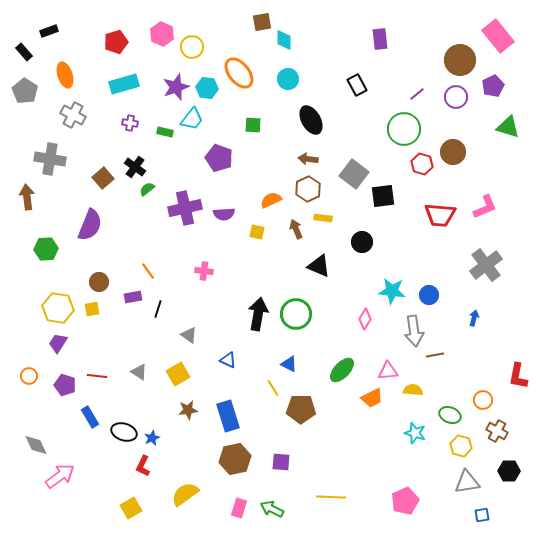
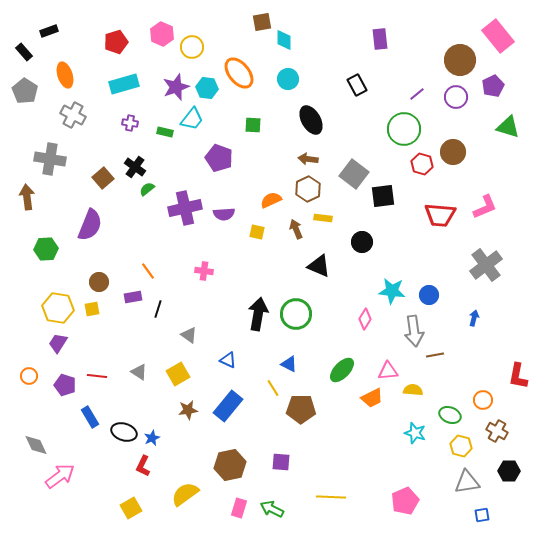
blue rectangle at (228, 416): moved 10 px up; rotated 56 degrees clockwise
brown hexagon at (235, 459): moved 5 px left, 6 px down
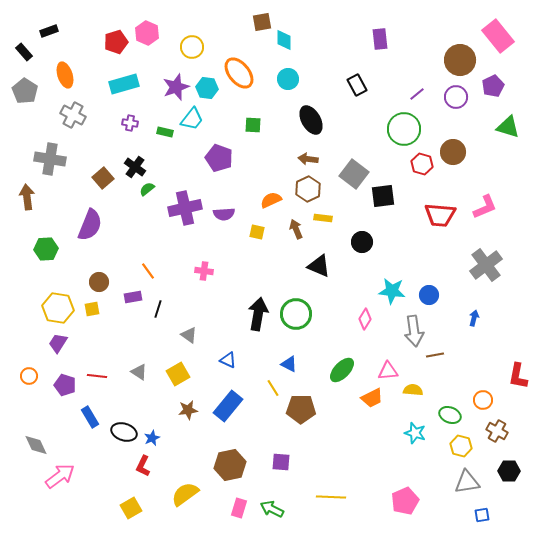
pink hexagon at (162, 34): moved 15 px left, 1 px up
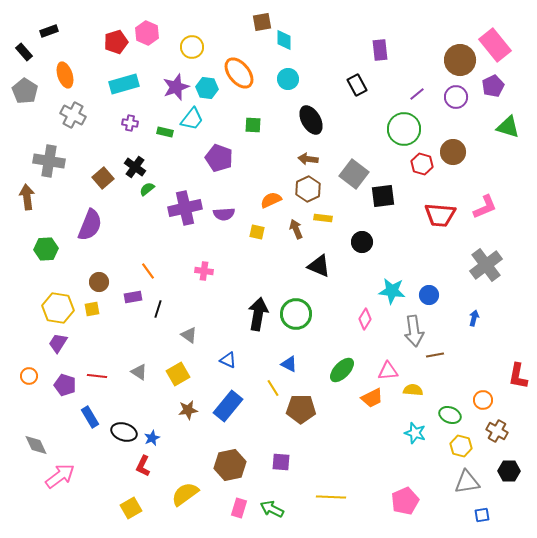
pink rectangle at (498, 36): moved 3 px left, 9 px down
purple rectangle at (380, 39): moved 11 px down
gray cross at (50, 159): moved 1 px left, 2 px down
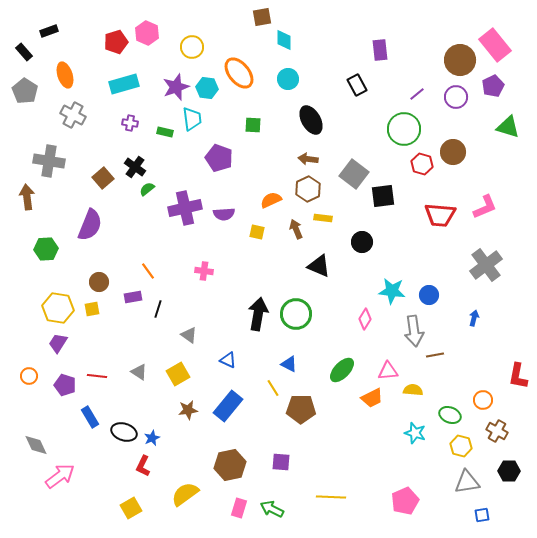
brown square at (262, 22): moved 5 px up
cyan trapezoid at (192, 119): rotated 45 degrees counterclockwise
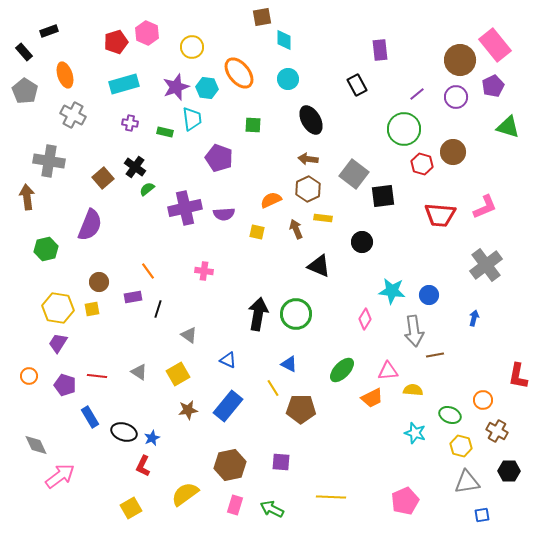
green hexagon at (46, 249): rotated 10 degrees counterclockwise
pink rectangle at (239, 508): moved 4 px left, 3 px up
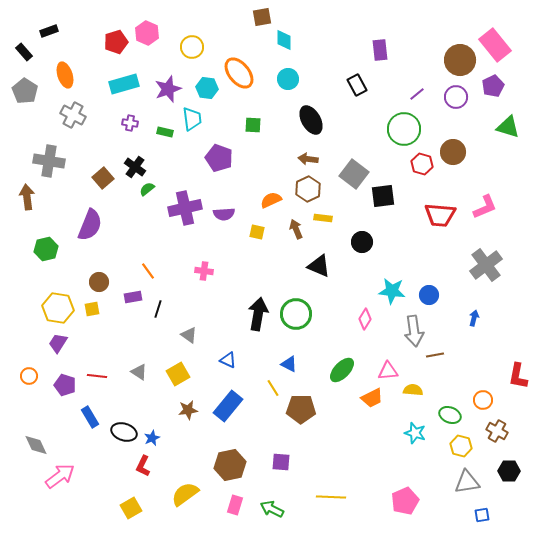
purple star at (176, 87): moved 8 px left, 2 px down
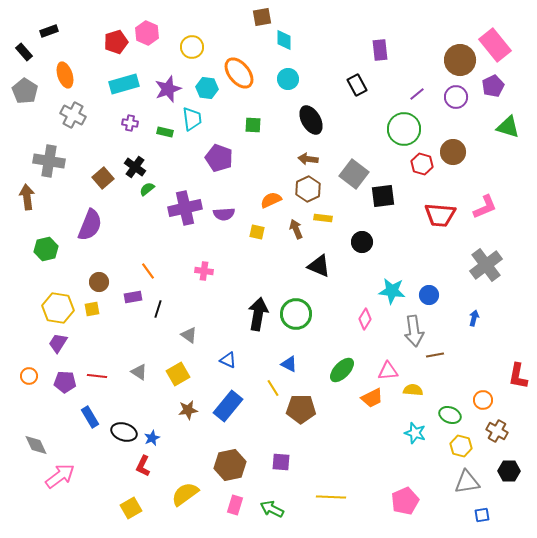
purple pentagon at (65, 385): moved 3 px up; rotated 15 degrees counterclockwise
